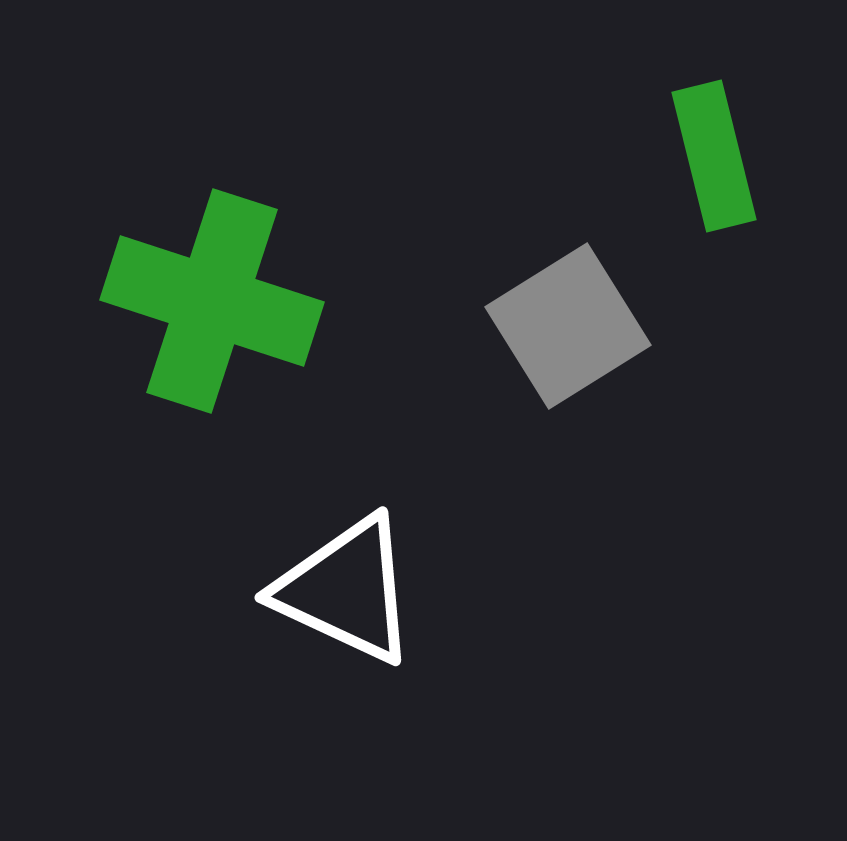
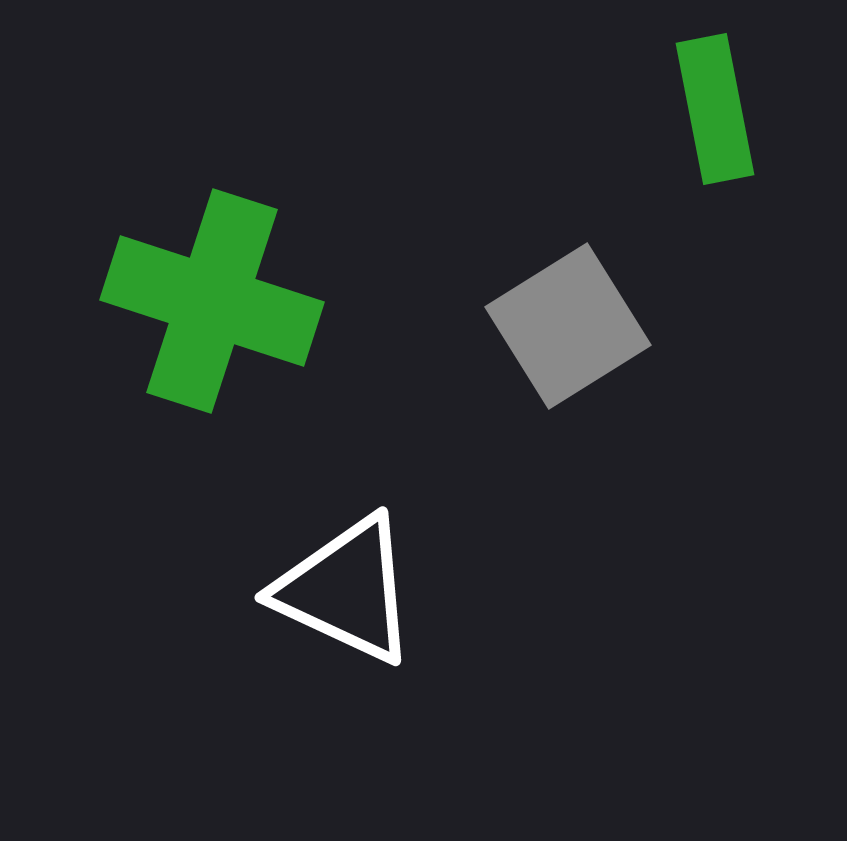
green rectangle: moved 1 px right, 47 px up; rotated 3 degrees clockwise
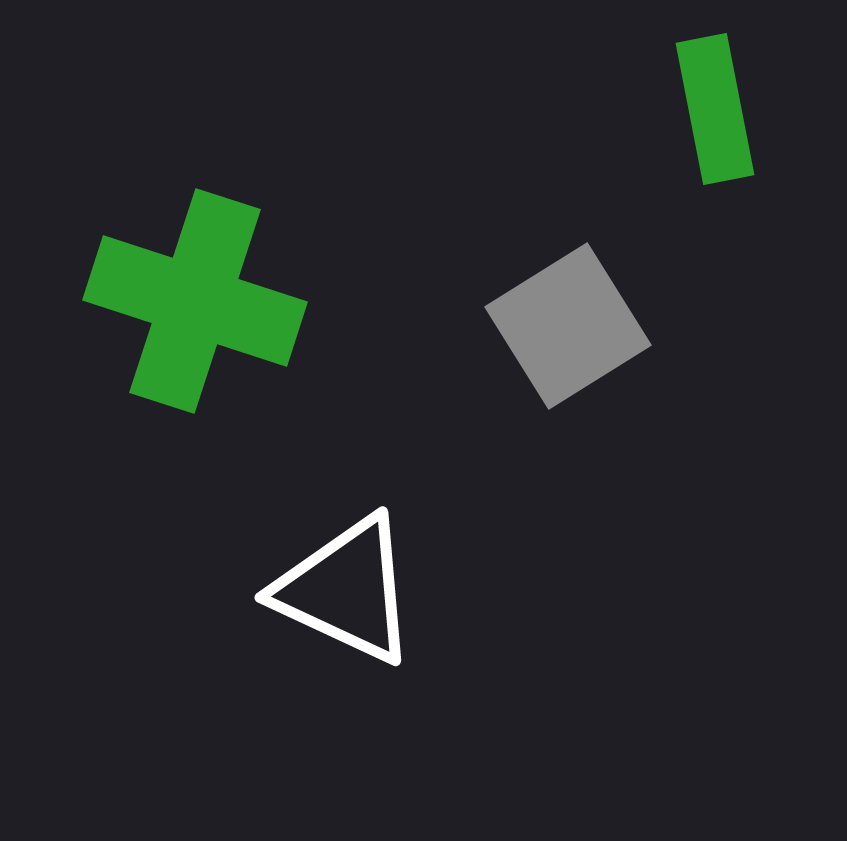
green cross: moved 17 px left
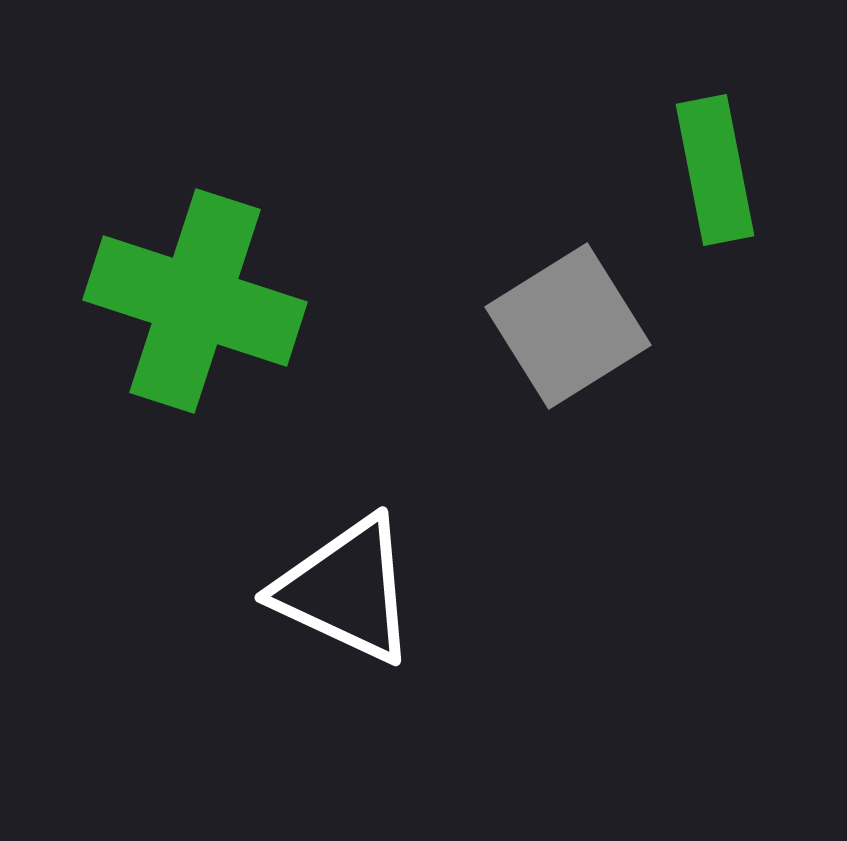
green rectangle: moved 61 px down
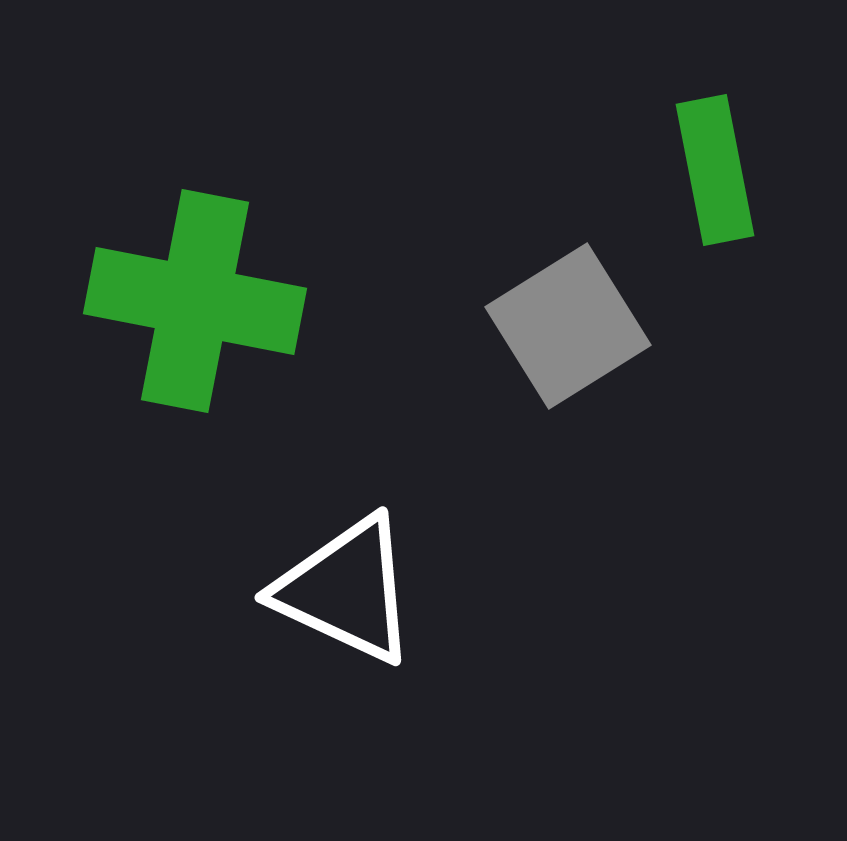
green cross: rotated 7 degrees counterclockwise
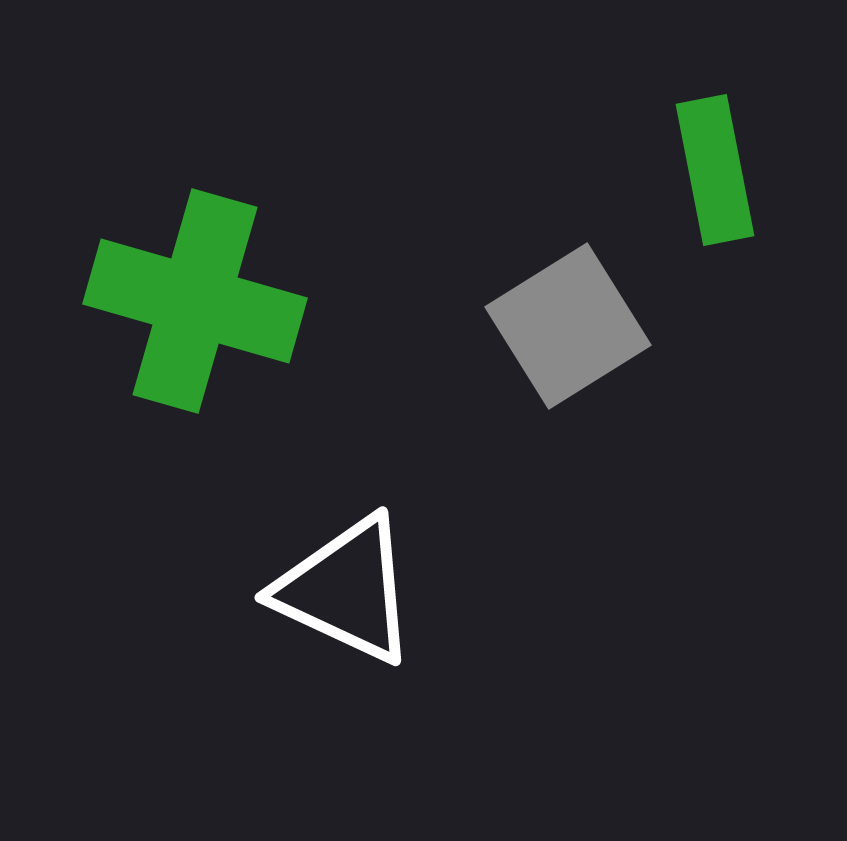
green cross: rotated 5 degrees clockwise
